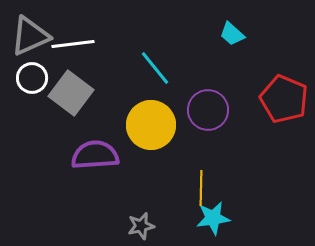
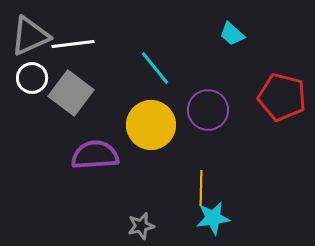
red pentagon: moved 2 px left, 2 px up; rotated 9 degrees counterclockwise
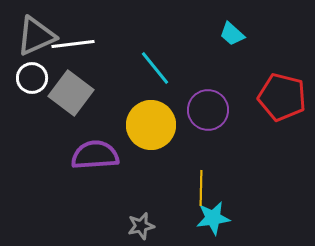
gray triangle: moved 6 px right
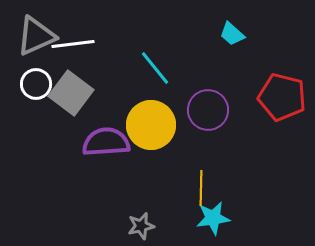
white circle: moved 4 px right, 6 px down
purple semicircle: moved 11 px right, 13 px up
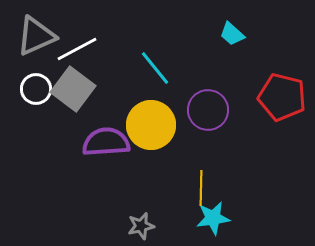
white line: moved 4 px right, 5 px down; rotated 21 degrees counterclockwise
white circle: moved 5 px down
gray square: moved 2 px right, 4 px up
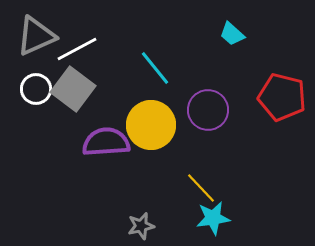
yellow line: rotated 44 degrees counterclockwise
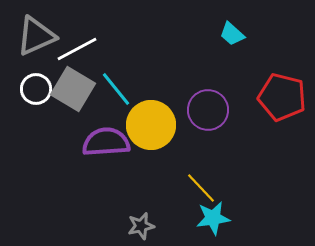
cyan line: moved 39 px left, 21 px down
gray square: rotated 6 degrees counterclockwise
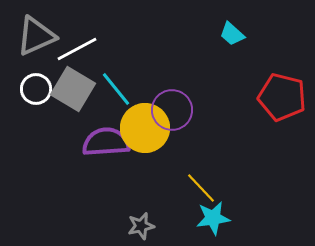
purple circle: moved 36 px left
yellow circle: moved 6 px left, 3 px down
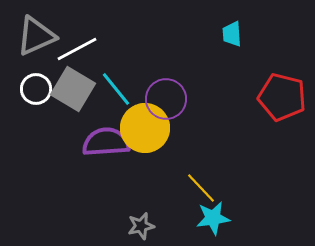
cyan trapezoid: rotated 44 degrees clockwise
purple circle: moved 6 px left, 11 px up
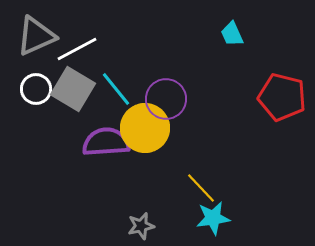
cyan trapezoid: rotated 20 degrees counterclockwise
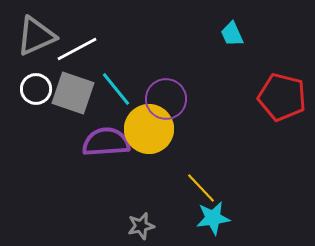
gray square: moved 4 px down; rotated 12 degrees counterclockwise
yellow circle: moved 4 px right, 1 px down
